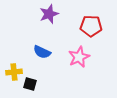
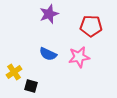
blue semicircle: moved 6 px right, 2 px down
pink star: rotated 15 degrees clockwise
yellow cross: rotated 28 degrees counterclockwise
black square: moved 1 px right, 2 px down
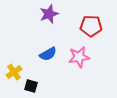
blue semicircle: rotated 54 degrees counterclockwise
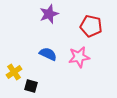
red pentagon: rotated 10 degrees clockwise
blue semicircle: rotated 126 degrees counterclockwise
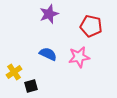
black square: rotated 32 degrees counterclockwise
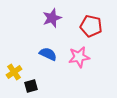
purple star: moved 3 px right, 4 px down
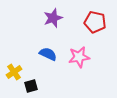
purple star: moved 1 px right
red pentagon: moved 4 px right, 4 px up
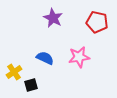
purple star: rotated 24 degrees counterclockwise
red pentagon: moved 2 px right
blue semicircle: moved 3 px left, 4 px down
black square: moved 1 px up
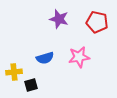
purple star: moved 6 px right, 1 px down; rotated 12 degrees counterclockwise
blue semicircle: rotated 138 degrees clockwise
yellow cross: rotated 28 degrees clockwise
